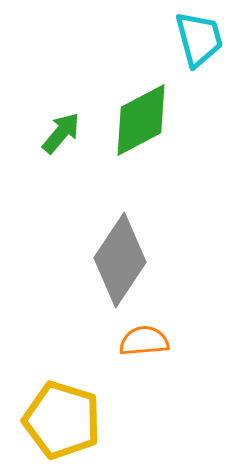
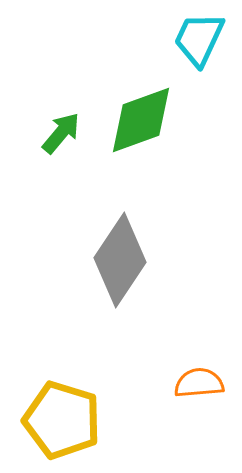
cyan trapezoid: rotated 140 degrees counterclockwise
green diamond: rotated 8 degrees clockwise
orange semicircle: moved 55 px right, 42 px down
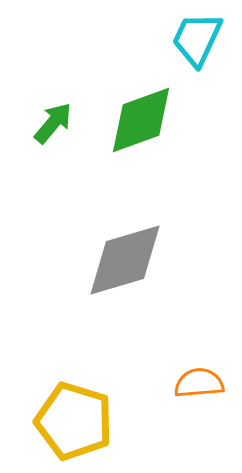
cyan trapezoid: moved 2 px left
green arrow: moved 8 px left, 10 px up
gray diamond: moved 5 px right; rotated 40 degrees clockwise
yellow pentagon: moved 12 px right, 1 px down
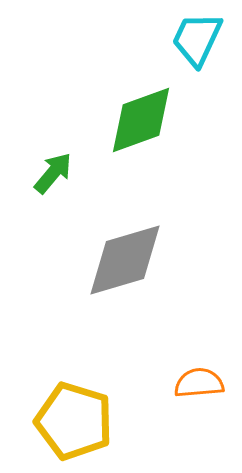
green arrow: moved 50 px down
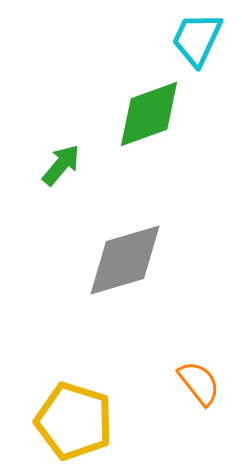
green diamond: moved 8 px right, 6 px up
green arrow: moved 8 px right, 8 px up
orange semicircle: rotated 57 degrees clockwise
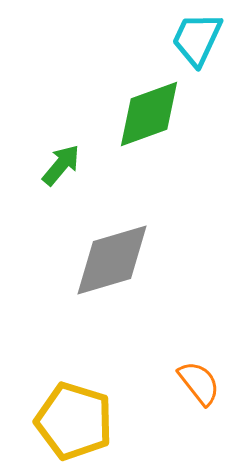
gray diamond: moved 13 px left
